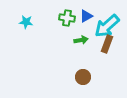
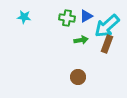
cyan star: moved 2 px left, 5 px up
brown circle: moved 5 px left
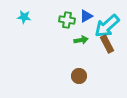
green cross: moved 2 px down
brown rectangle: rotated 48 degrees counterclockwise
brown circle: moved 1 px right, 1 px up
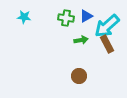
green cross: moved 1 px left, 2 px up
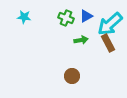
green cross: rotated 14 degrees clockwise
cyan arrow: moved 3 px right, 2 px up
brown rectangle: moved 1 px right, 1 px up
brown circle: moved 7 px left
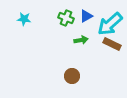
cyan star: moved 2 px down
brown rectangle: moved 4 px right, 1 px down; rotated 36 degrees counterclockwise
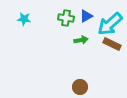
green cross: rotated 14 degrees counterclockwise
brown circle: moved 8 px right, 11 px down
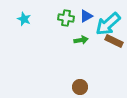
cyan star: rotated 16 degrees clockwise
cyan arrow: moved 2 px left
brown rectangle: moved 2 px right, 3 px up
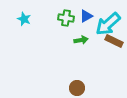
brown circle: moved 3 px left, 1 px down
